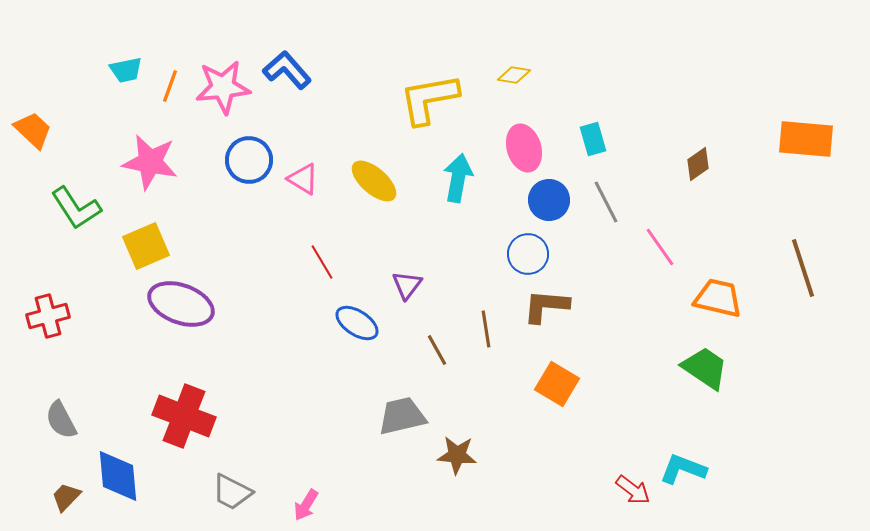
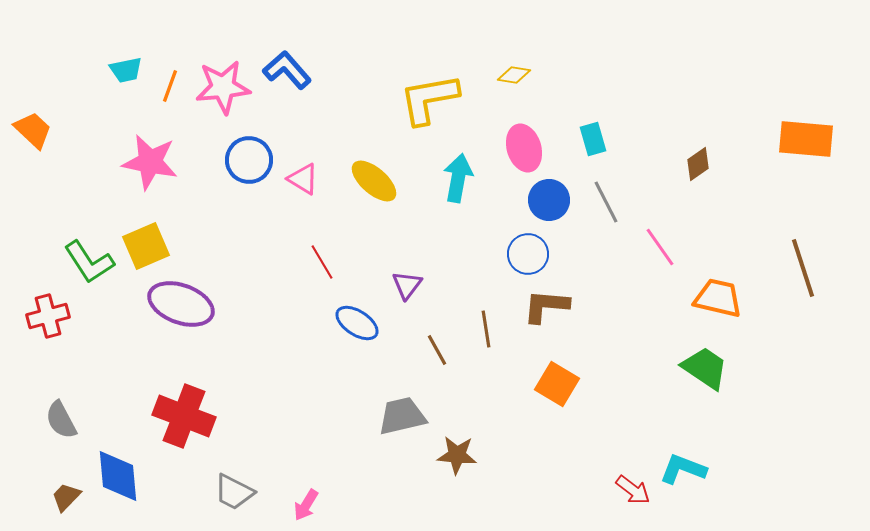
green L-shape at (76, 208): moved 13 px right, 54 px down
gray trapezoid at (232, 492): moved 2 px right
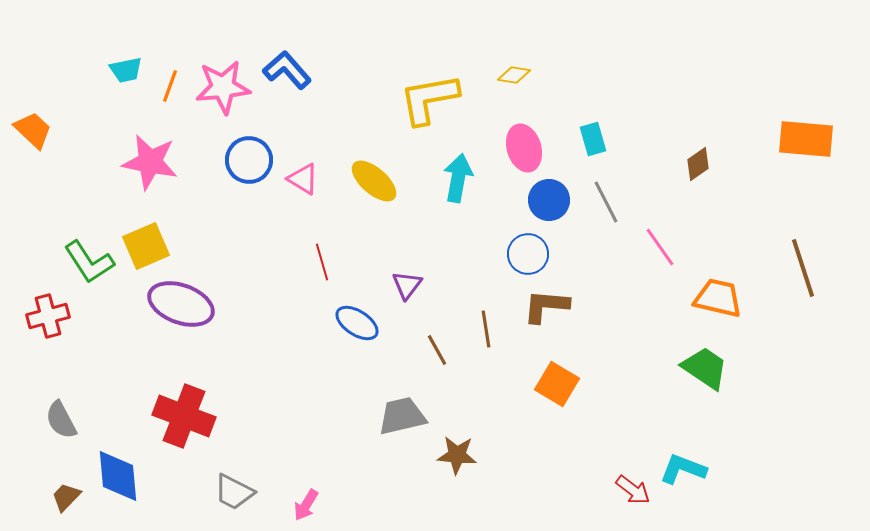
red line at (322, 262): rotated 15 degrees clockwise
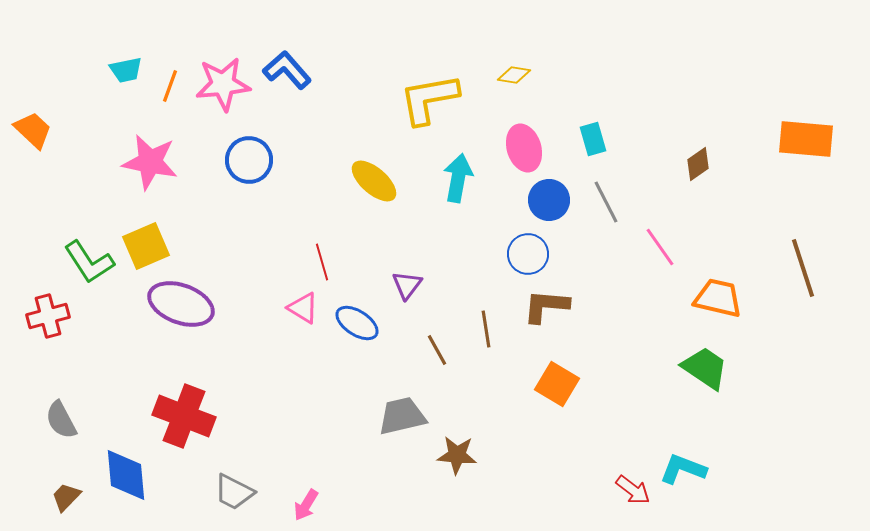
pink star at (223, 87): moved 3 px up
pink triangle at (303, 179): moved 129 px down
blue diamond at (118, 476): moved 8 px right, 1 px up
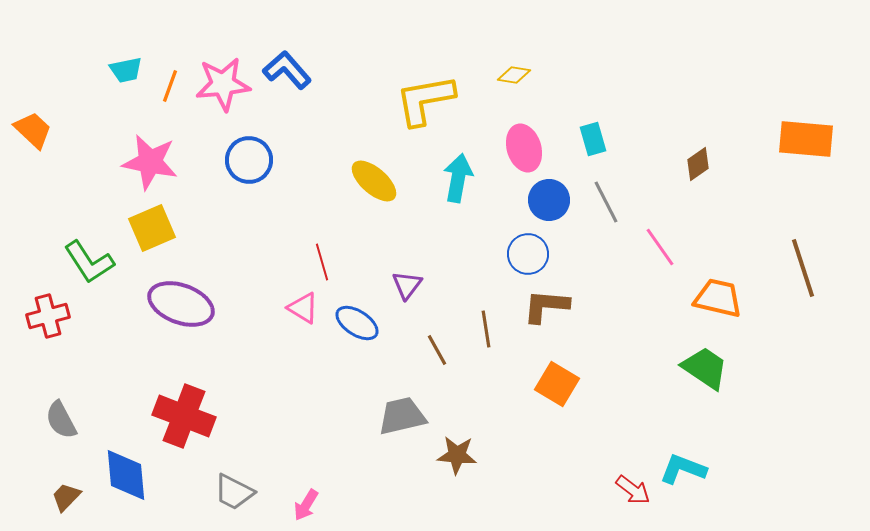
yellow L-shape at (429, 99): moved 4 px left, 1 px down
yellow square at (146, 246): moved 6 px right, 18 px up
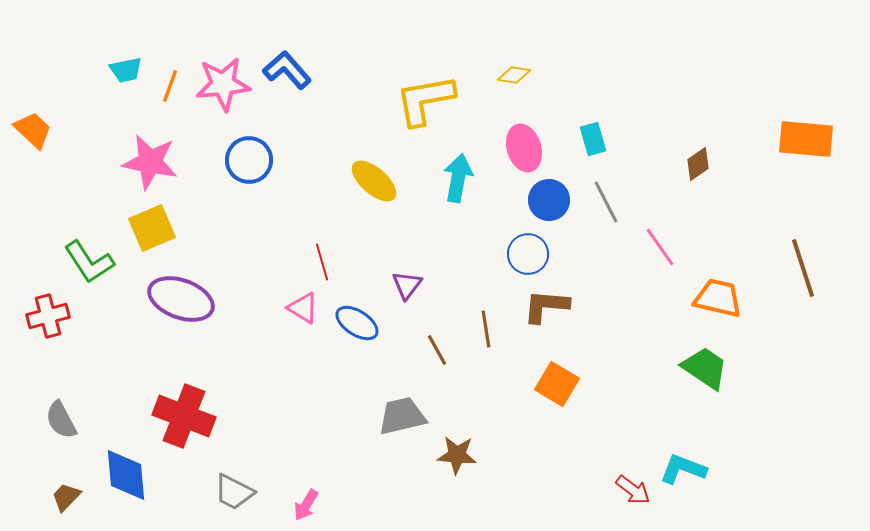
purple ellipse at (181, 304): moved 5 px up
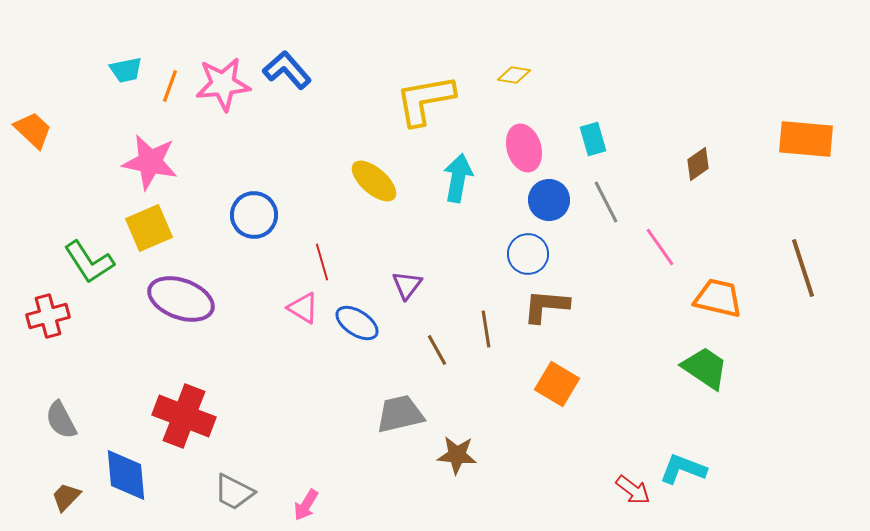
blue circle at (249, 160): moved 5 px right, 55 px down
yellow square at (152, 228): moved 3 px left
gray trapezoid at (402, 416): moved 2 px left, 2 px up
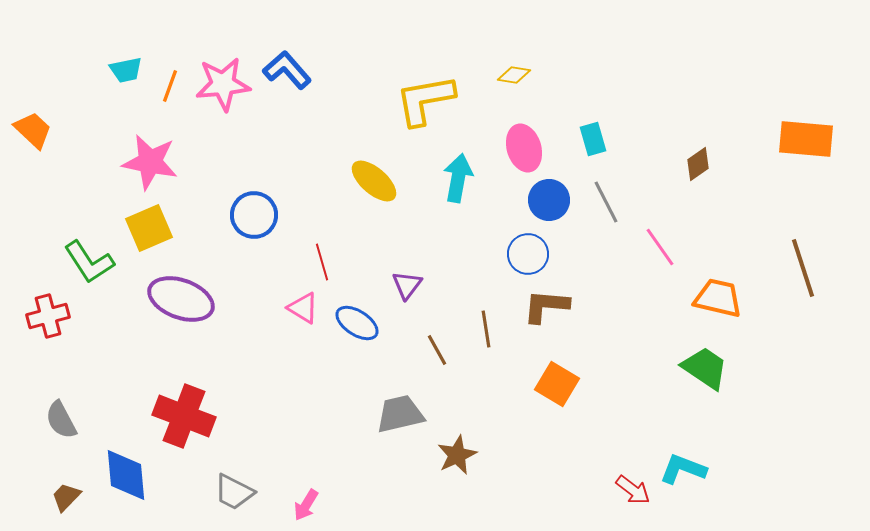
brown star at (457, 455): rotated 30 degrees counterclockwise
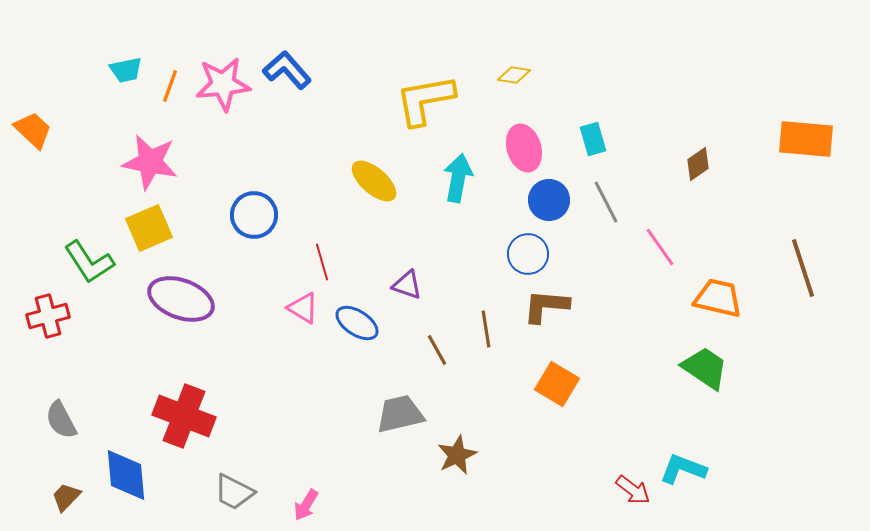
purple triangle at (407, 285): rotated 48 degrees counterclockwise
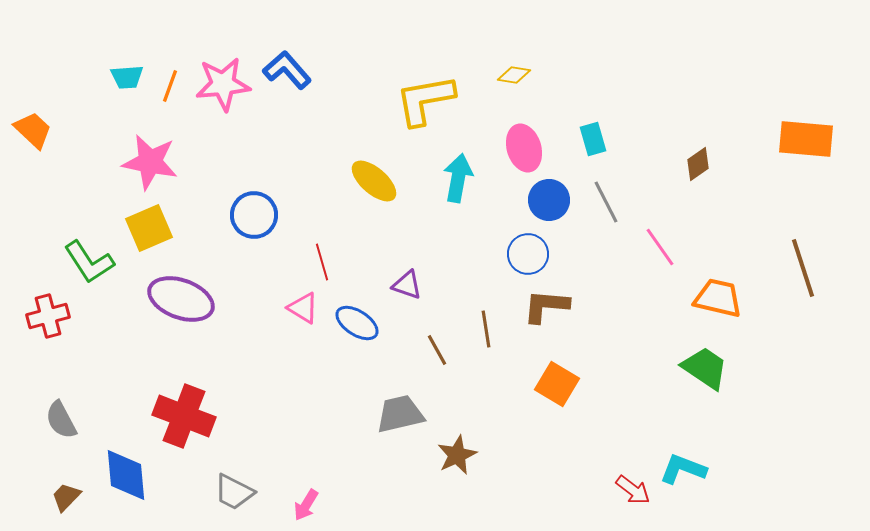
cyan trapezoid at (126, 70): moved 1 px right, 7 px down; rotated 8 degrees clockwise
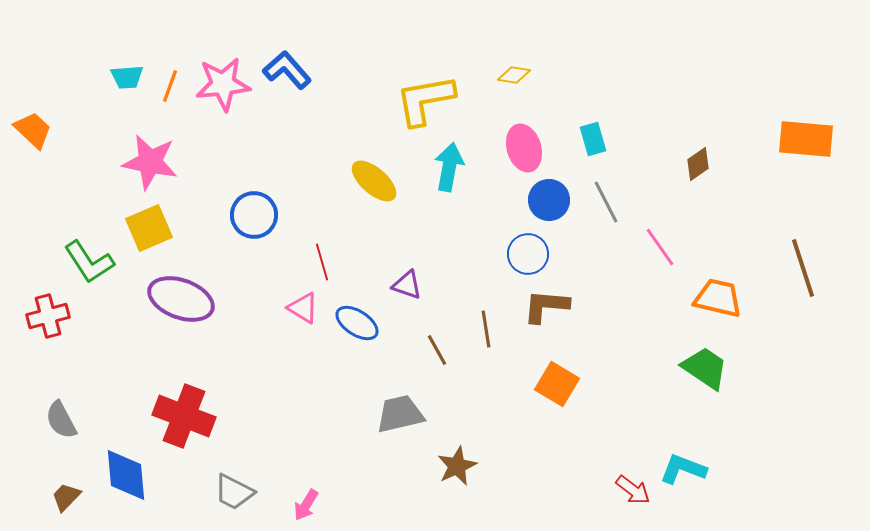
cyan arrow at (458, 178): moved 9 px left, 11 px up
brown star at (457, 455): moved 11 px down
